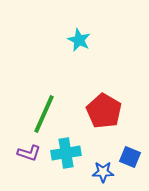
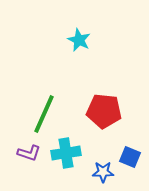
red pentagon: rotated 24 degrees counterclockwise
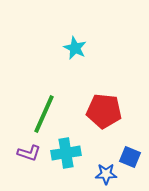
cyan star: moved 4 px left, 8 px down
blue star: moved 3 px right, 2 px down
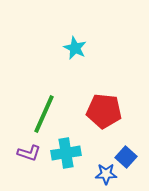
blue square: moved 4 px left; rotated 20 degrees clockwise
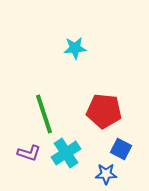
cyan star: rotated 30 degrees counterclockwise
green line: rotated 42 degrees counterclockwise
cyan cross: rotated 24 degrees counterclockwise
blue square: moved 5 px left, 8 px up; rotated 15 degrees counterclockwise
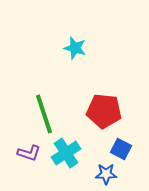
cyan star: rotated 20 degrees clockwise
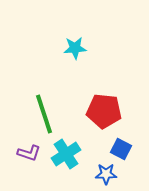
cyan star: rotated 20 degrees counterclockwise
cyan cross: moved 1 px down
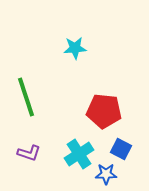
green line: moved 18 px left, 17 px up
cyan cross: moved 13 px right
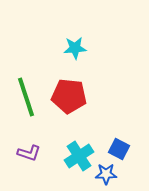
red pentagon: moved 35 px left, 15 px up
blue square: moved 2 px left
cyan cross: moved 2 px down
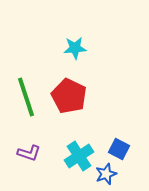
red pentagon: rotated 20 degrees clockwise
blue star: rotated 20 degrees counterclockwise
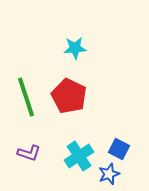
blue star: moved 3 px right
